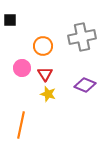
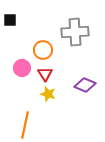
gray cross: moved 7 px left, 5 px up; rotated 8 degrees clockwise
orange circle: moved 4 px down
orange line: moved 4 px right
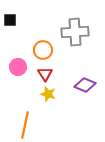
pink circle: moved 4 px left, 1 px up
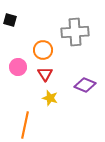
black square: rotated 16 degrees clockwise
yellow star: moved 2 px right, 4 px down
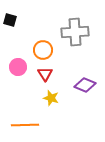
yellow star: moved 1 px right
orange line: rotated 76 degrees clockwise
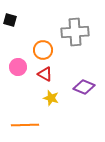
red triangle: rotated 28 degrees counterclockwise
purple diamond: moved 1 px left, 2 px down
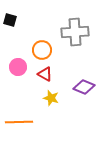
orange circle: moved 1 px left
orange line: moved 6 px left, 3 px up
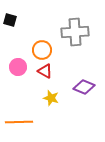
red triangle: moved 3 px up
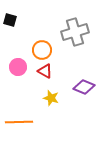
gray cross: rotated 12 degrees counterclockwise
